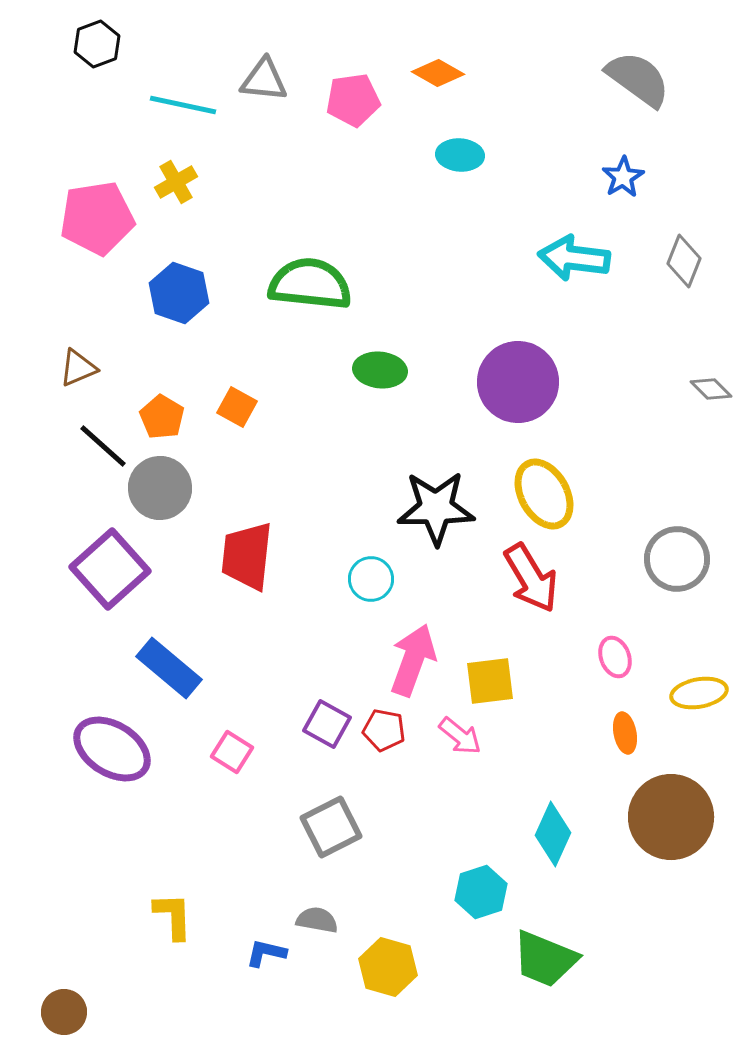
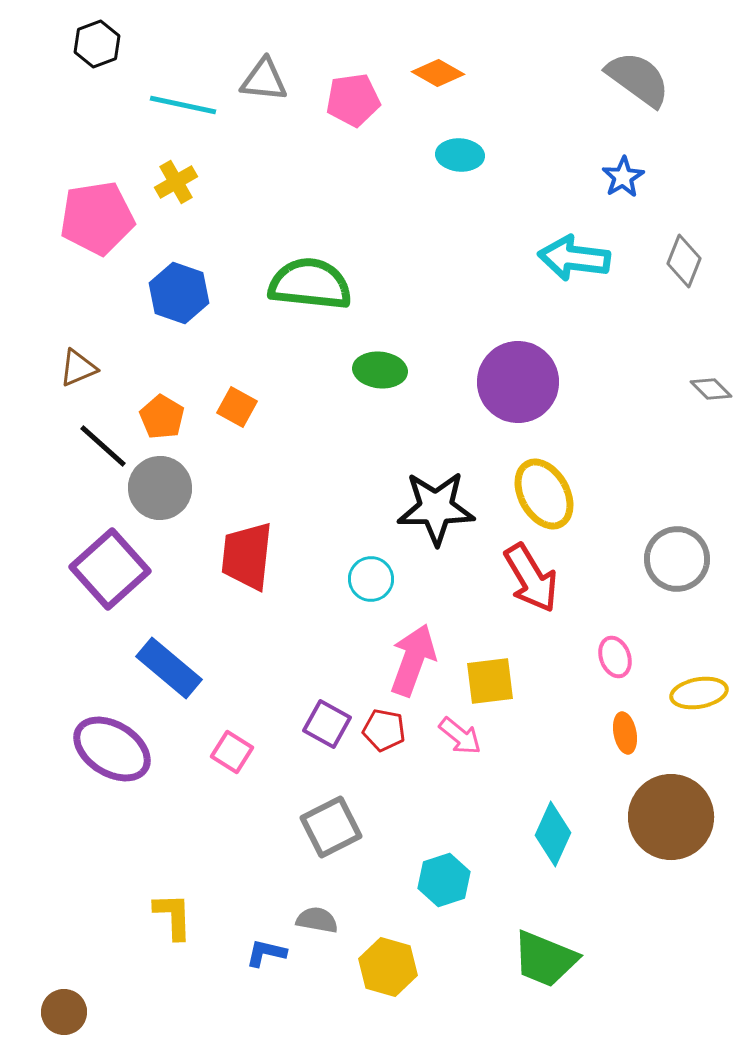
cyan hexagon at (481, 892): moved 37 px left, 12 px up
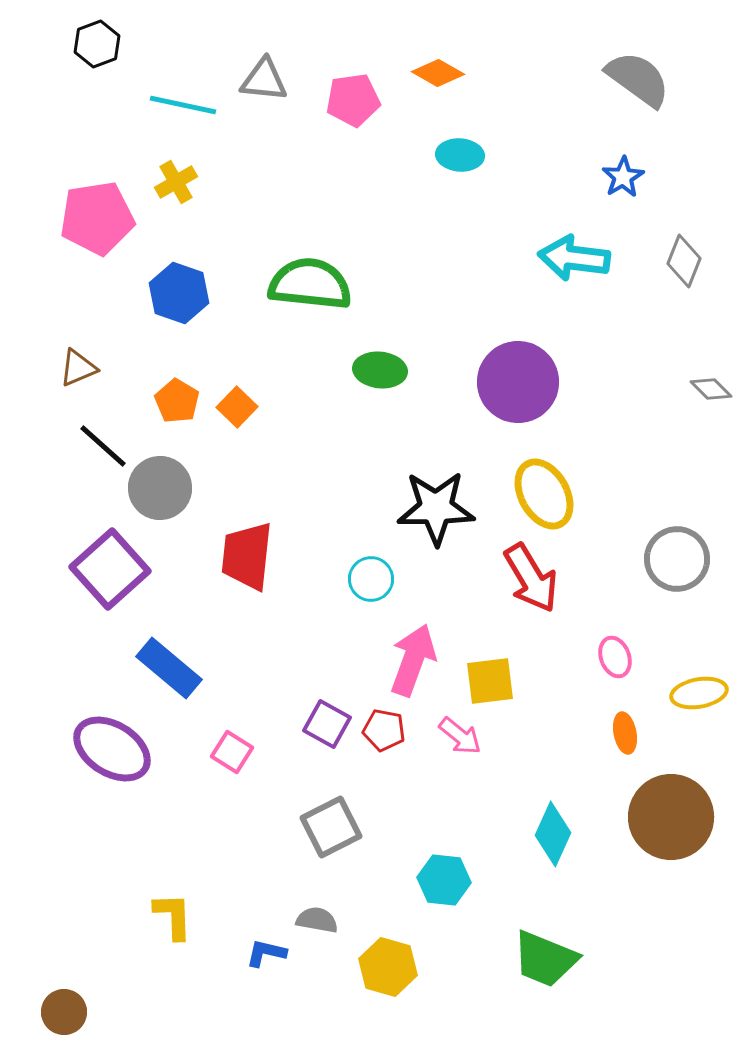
orange square at (237, 407): rotated 15 degrees clockwise
orange pentagon at (162, 417): moved 15 px right, 16 px up
cyan hexagon at (444, 880): rotated 24 degrees clockwise
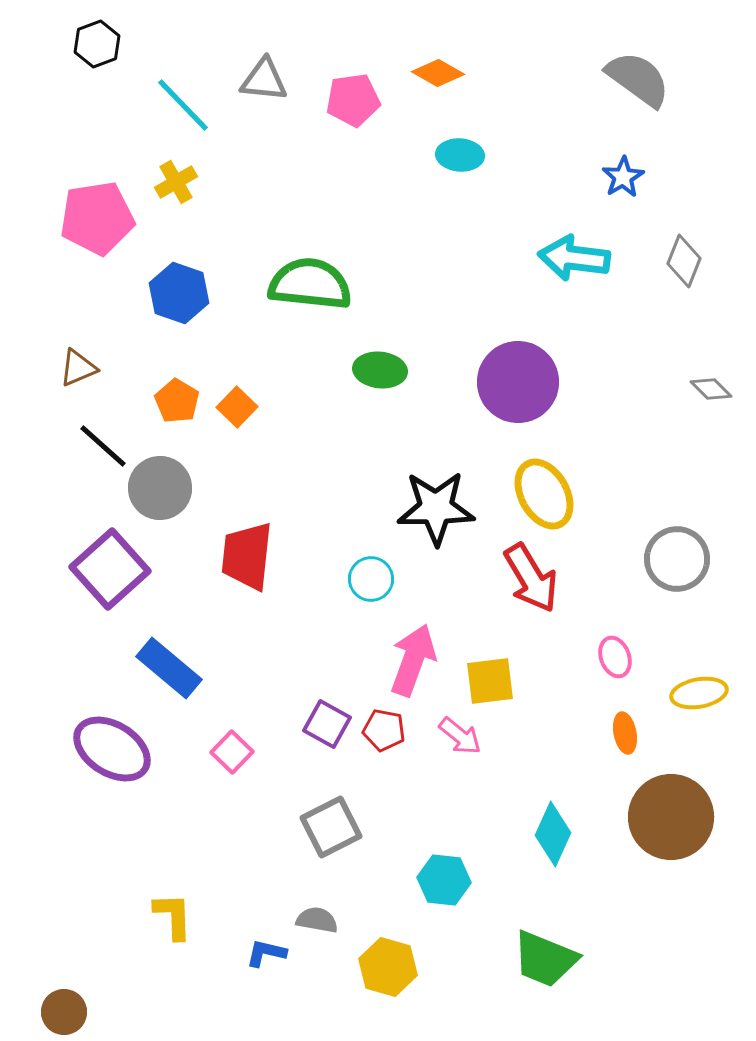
cyan line at (183, 105): rotated 34 degrees clockwise
pink square at (232, 752): rotated 12 degrees clockwise
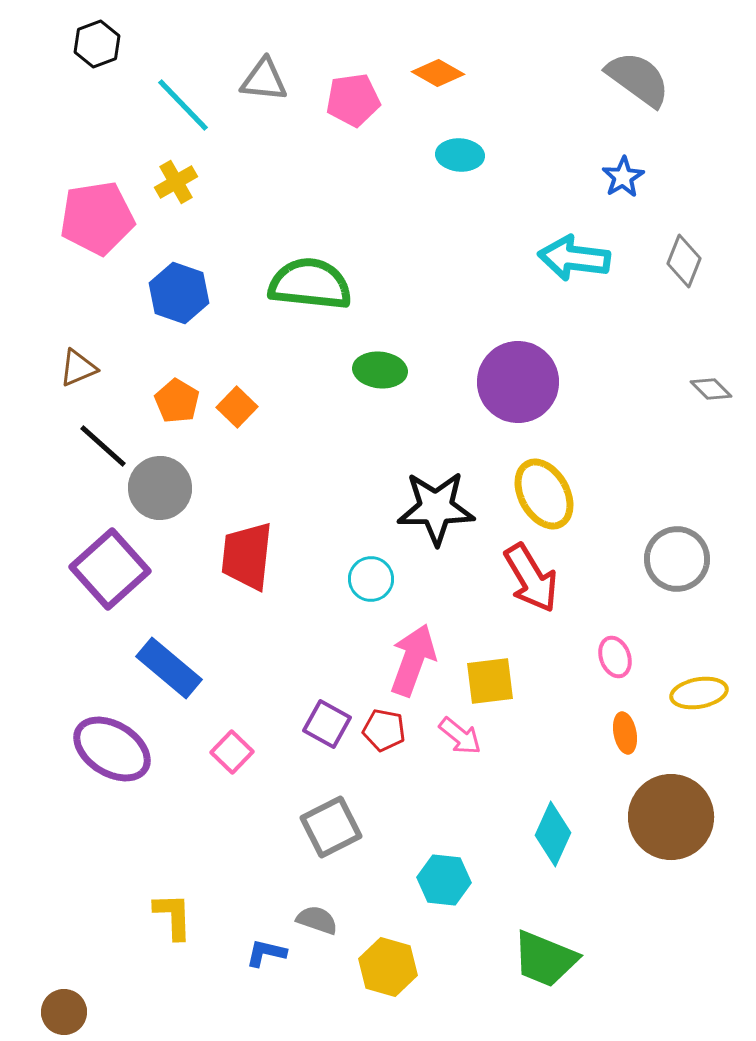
gray semicircle at (317, 920): rotated 9 degrees clockwise
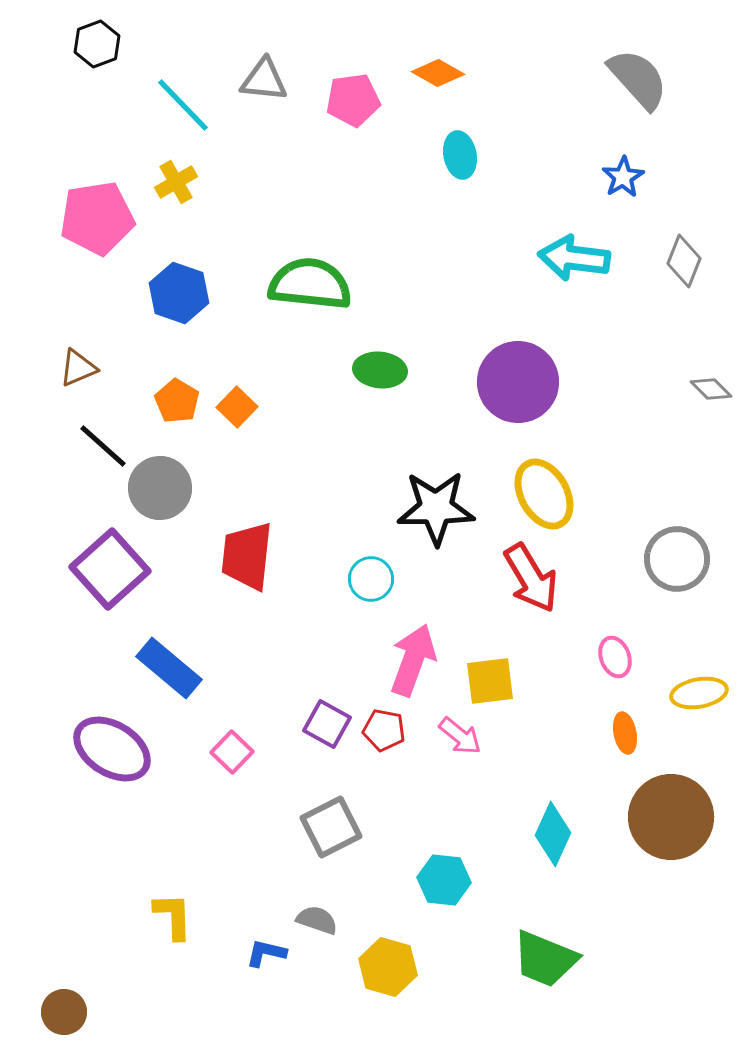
gray semicircle at (638, 79): rotated 12 degrees clockwise
cyan ellipse at (460, 155): rotated 75 degrees clockwise
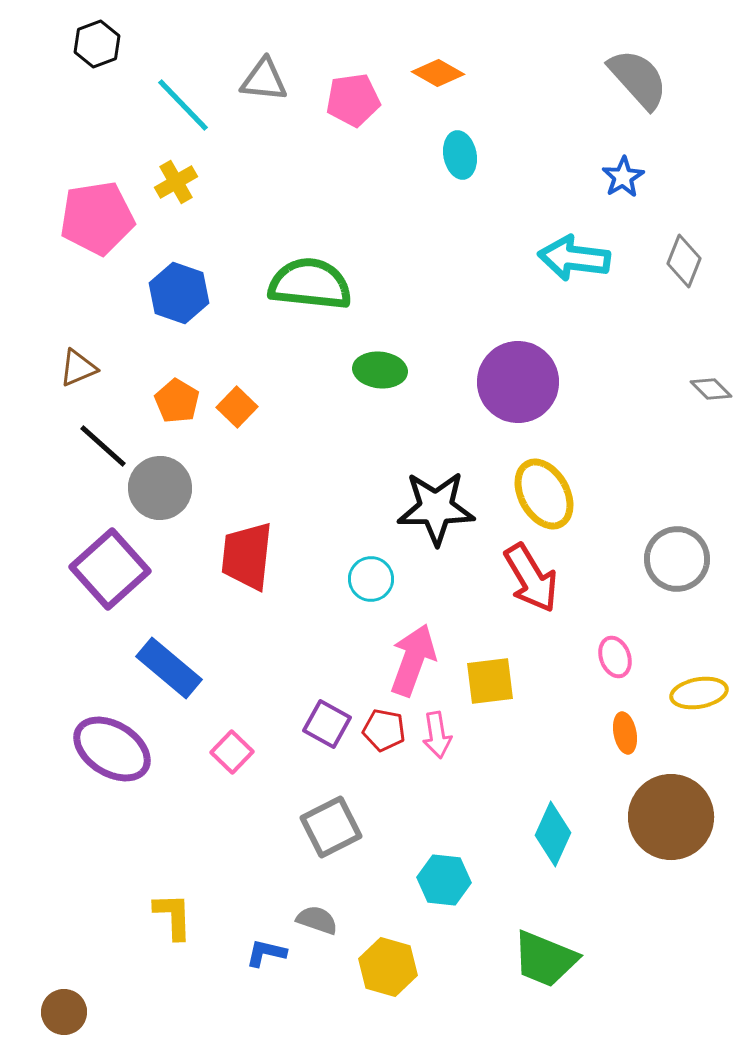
pink arrow at (460, 736): moved 23 px left, 1 px up; rotated 42 degrees clockwise
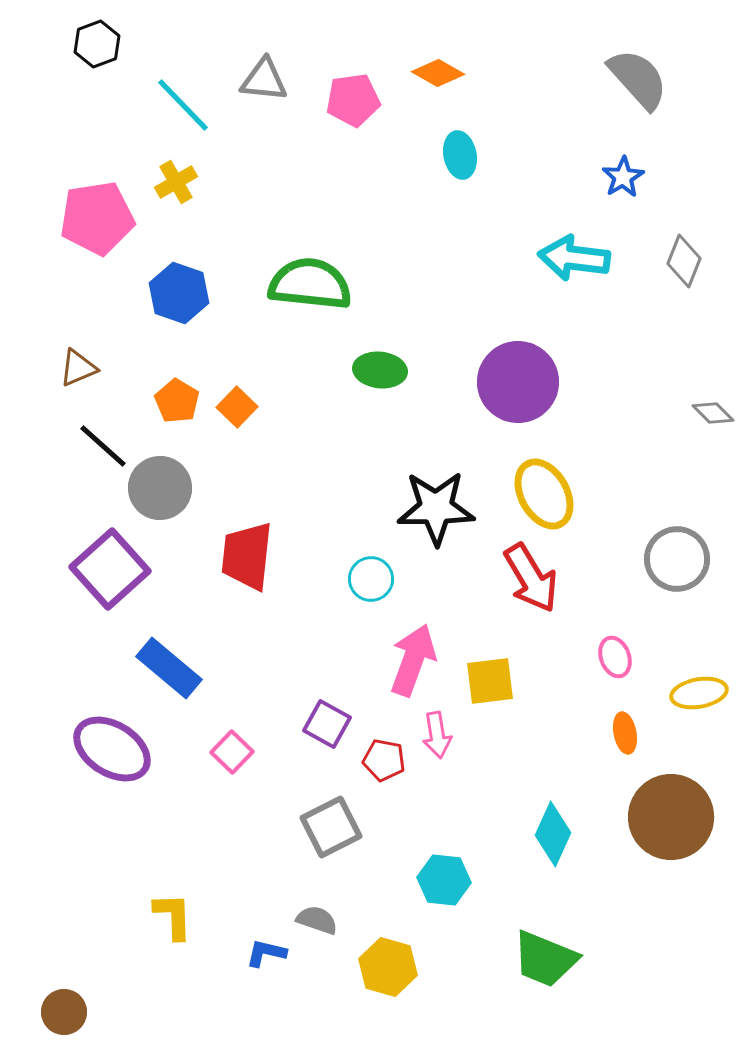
gray diamond at (711, 389): moved 2 px right, 24 px down
red pentagon at (384, 730): moved 30 px down
